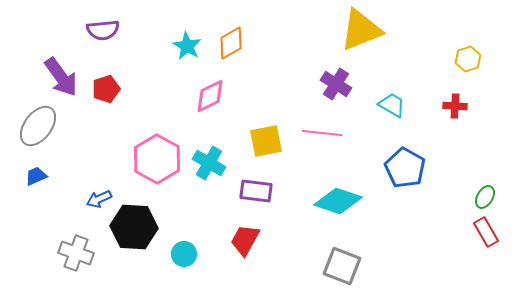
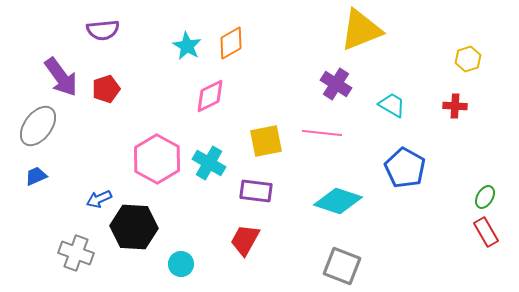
cyan circle: moved 3 px left, 10 px down
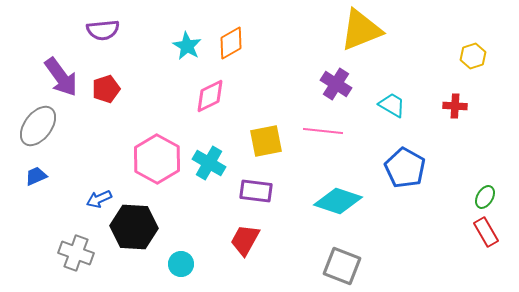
yellow hexagon: moved 5 px right, 3 px up
pink line: moved 1 px right, 2 px up
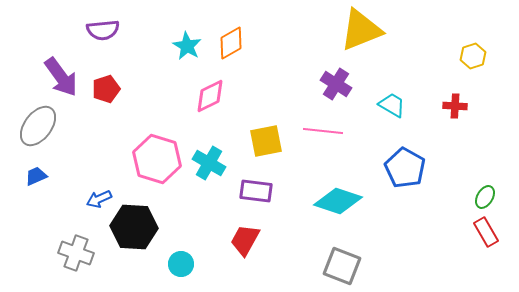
pink hexagon: rotated 12 degrees counterclockwise
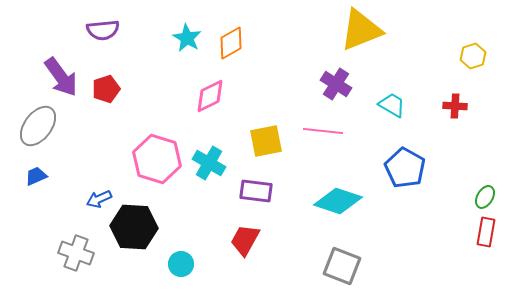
cyan star: moved 8 px up
red rectangle: rotated 40 degrees clockwise
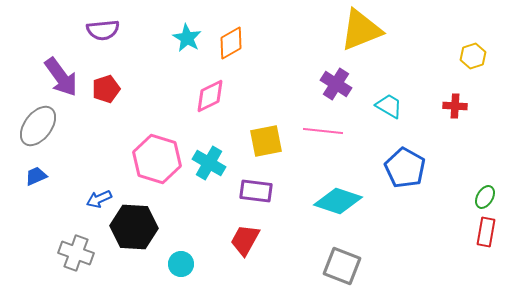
cyan trapezoid: moved 3 px left, 1 px down
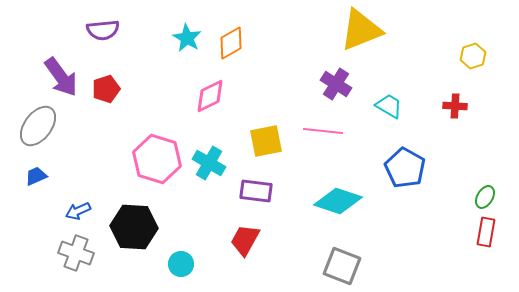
blue arrow: moved 21 px left, 12 px down
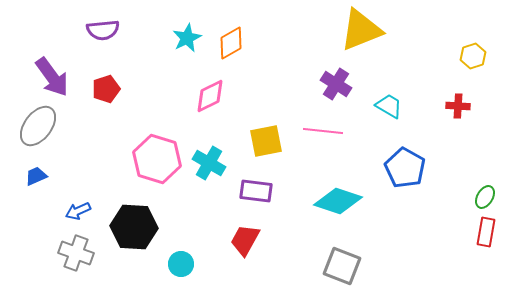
cyan star: rotated 16 degrees clockwise
purple arrow: moved 9 px left
red cross: moved 3 px right
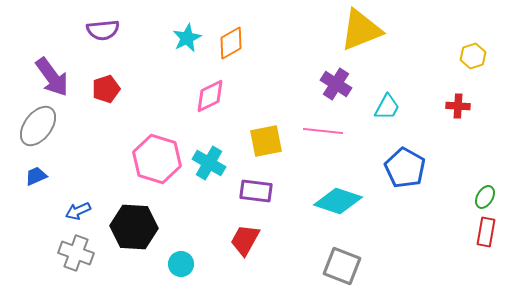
cyan trapezoid: moved 2 px left, 1 px down; rotated 88 degrees clockwise
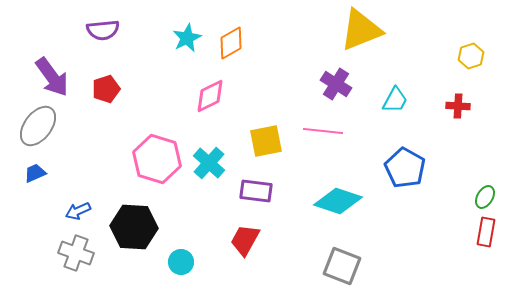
yellow hexagon: moved 2 px left
cyan trapezoid: moved 8 px right, 7 px up
cyan cross: rotated 12 degrees clockwise
blue trapezoid: moved 1 px left, 3 px up
cyan circle: moved 2 px up
